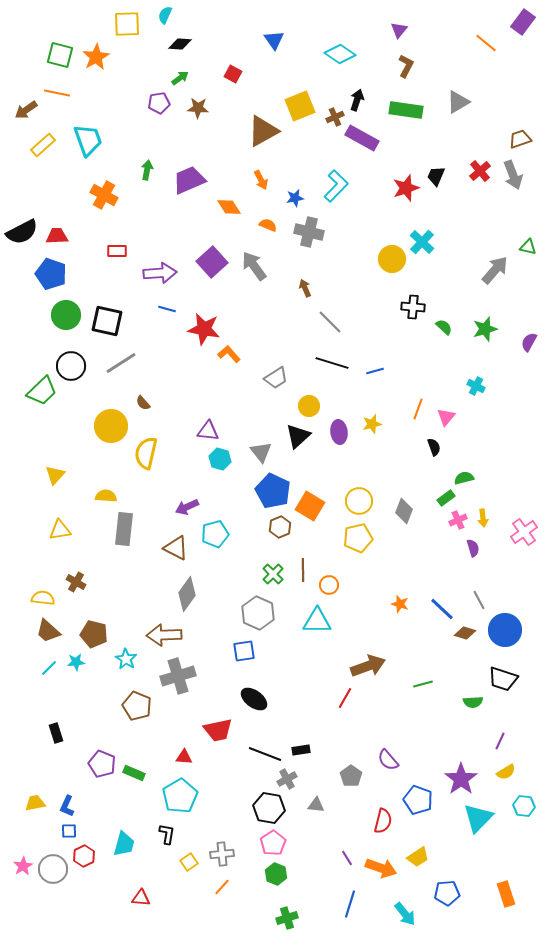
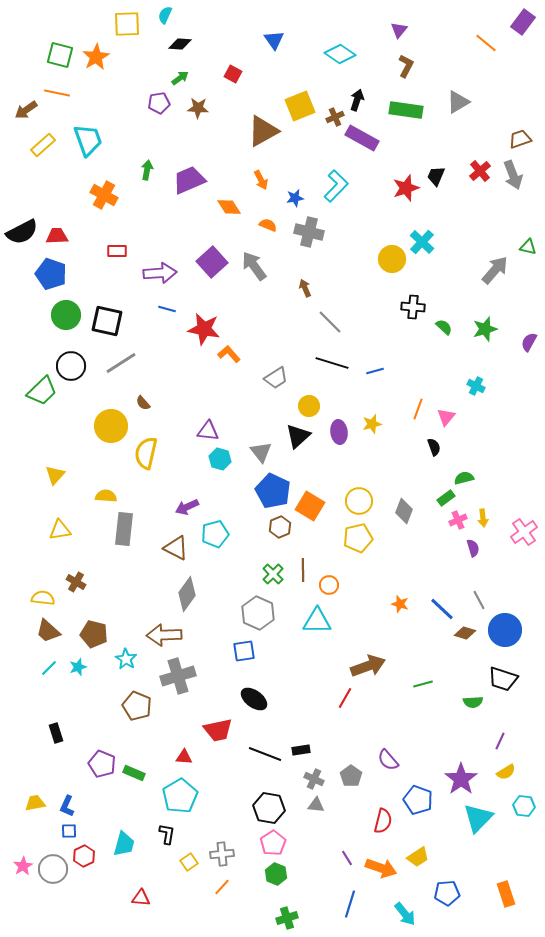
cyan star at (76, 662): moved 2 px right, 5 px down; rotated 12 degrees counterclockwise
gray cross at (287, 779): moved 27 px right; rotated 36 degrees counterclockwise
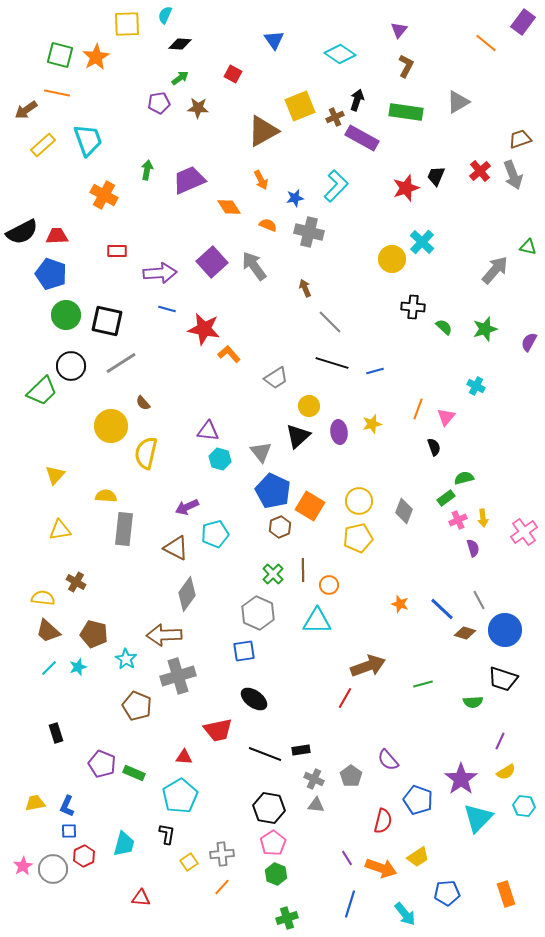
green rectangle at (406, 110): moved 2 px down
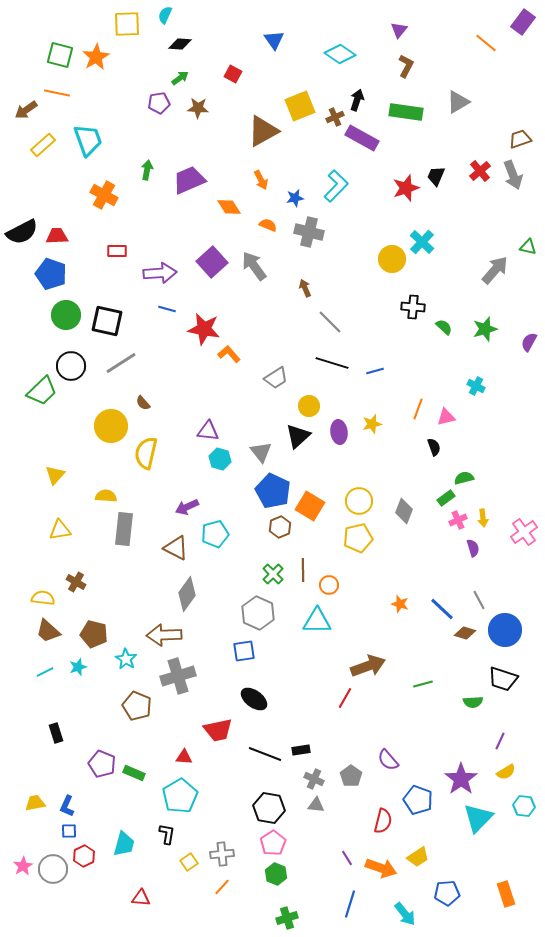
pink triangle at (446, 417): rotated 36 degrees clockwise
cyan line at (49, 668): moved 4 px left, 4 px down; rotated 18 degrees clockwise
